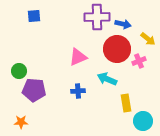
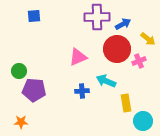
blue arrow: rotated 42 degrees counterclockwise
cyan arrow: moved 1 px left, 2 px down
blue cross: moved 4 px right
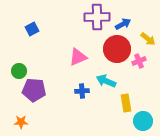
blue square: moved 2 px left, 13 px down; rotated 24 degrees counterclockwise
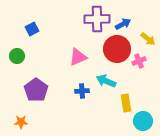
purple cross: moved 2 px down
green circle: moved 2 px left, 15 px up
purple pentagon: moved 2 px right; rotated 30 degrees clockwise
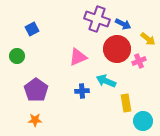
purple cross: rotated 20 degrees clockwise
blue arrow: rotated 56 degrees clockwise
orange star: moved 14 px right, 2 px up
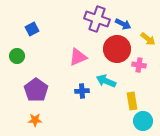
pink cross: moved 4 px down; rotated 32 degrees clockwise
yellow rectangle: moved 6 px right, 2 px up
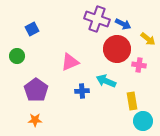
pink triangle: moved 8 px left, 5 px down
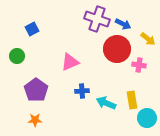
cyan arrow: moved 22 px down
yellow rectangle: moved 1 px up
cyan circle: moved 4 px right, 3 px up
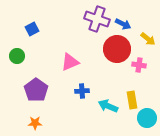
cyan arrow: moved 2 px right, 3 px down
orange star: moved 3 px down
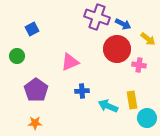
purple cross: moved 2 px up
